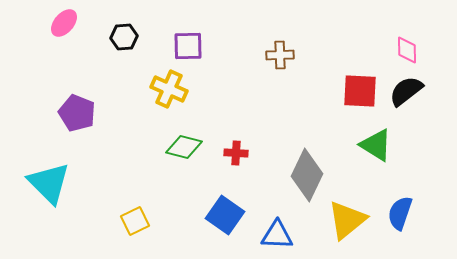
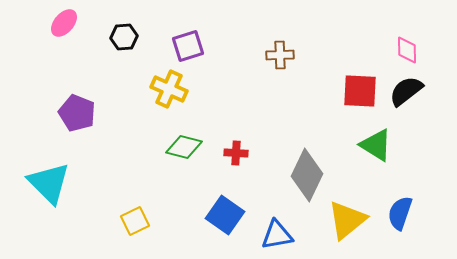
purple square: rotated 16 degrees counterclockwise
blue triangle: rotated 12 degrees counterclockwise
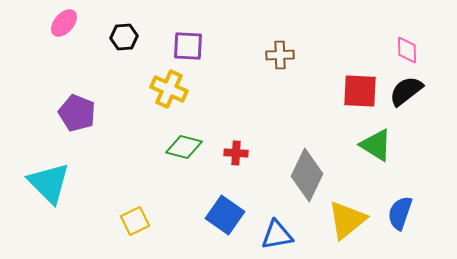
purple square: rotated 20 degrees clockwise
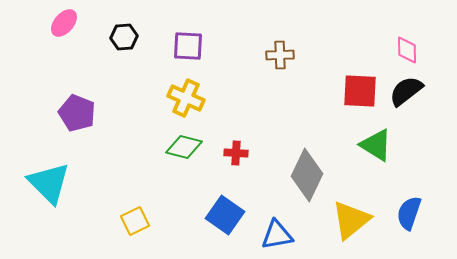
yellow cross: moved 17 px right, 9 px down
blue semicircle: moved 9 px right
yellow triangle: moved 4 px right
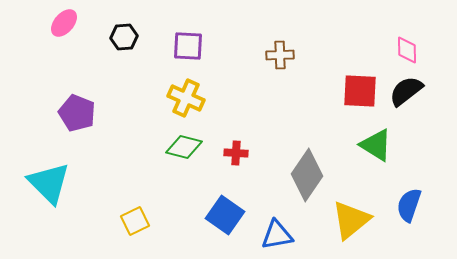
gray diamond: rotated 9 degrees clockwise
blue semicircle: moved 8 px up
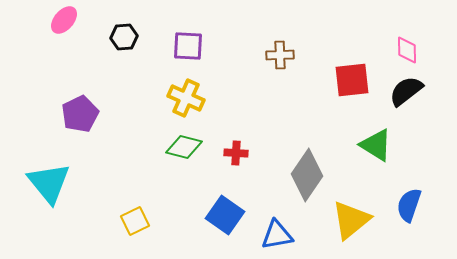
pink ellipse: moved 3 px up
red square: moved 8 px left, 11 px up; rotated 9 degrees counterclockwise
purple pentagon: moved 3 px right, 1 px down; rotated 24 degrees clockwise
cyan triangle: rotated 6 degrees clockwise
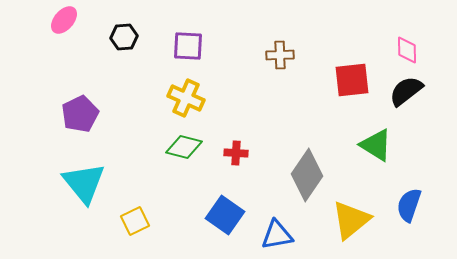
cyan triangle: moved 35 px right
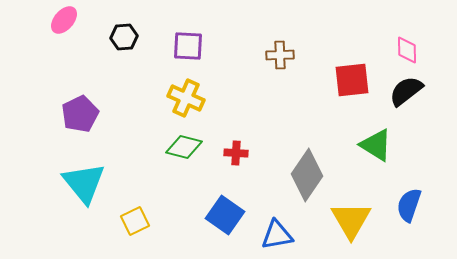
yellow triangle: rotated 21 degrees counterclockwise
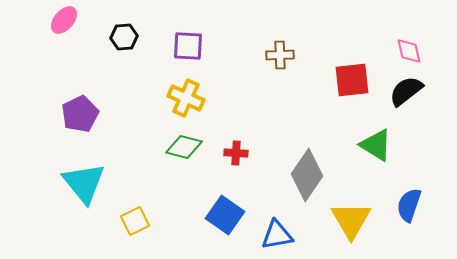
pink diamond: moved 2 px right, 1 px down; rotated 12 degrees counterclockwise
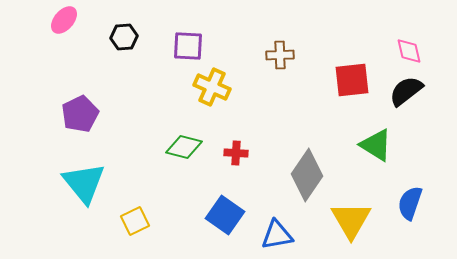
yellow cross: moved 26 px right, 11 px up
blue semicircle: moved 1 px right, 2 px up
